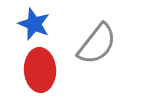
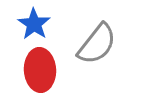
blue star: rotated 12 degrees clockwise
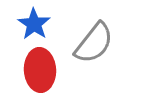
gray semicircle: moved 3 px left, 1 px up
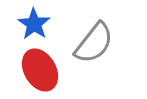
red ellipse: rotated 27 degrees counterclockwise
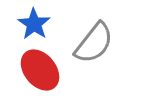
red ellipse: rotated 9 degrees counterclockwise
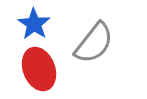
red ellipse: moved 1 px left, 1 px up; rotated 18 degrees clockwise
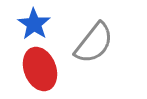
red ellipse: moved 1 px right
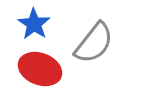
red ellipse: rotated 48 degrees counterclockwise
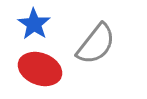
gray semicircle: moved 2 px right, 1 px down
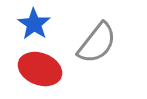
gray semicircle: moved 1 px right, 1 px up
